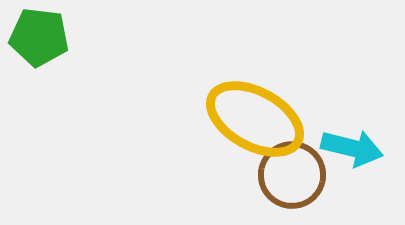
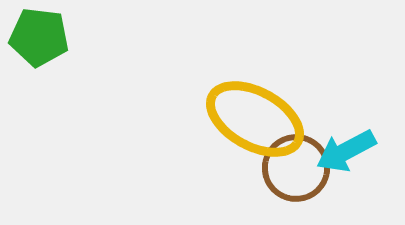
cyan arrow: moved 6 px left, 3 px down; rotated 138 degrees clockwise
brown circle: moved 4 px right, 7 px up
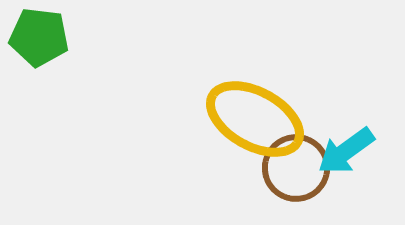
cyan arrow: rotated 8 degrees counterclockwise
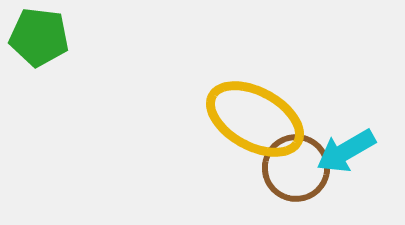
cyan arrow: rotated 6 degrees clockwise
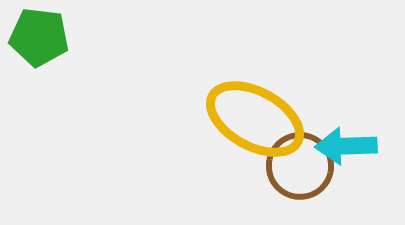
cyan arrow: moved 5 px up; rotated 28 degrees clockwise
brown circle: moved 4 px right, 2 px up
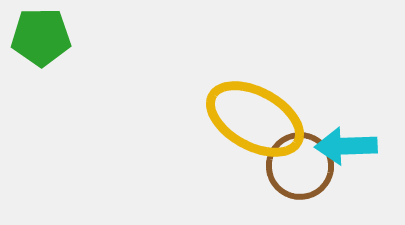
green pentagon: moved 2 px right; rotated 8 degrees counterclockwise
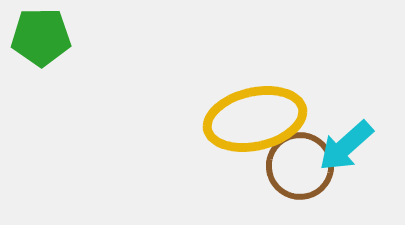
yellow ellipse: rotated 42 degrees counterclockwise
cyan arrow: rotated 40 degrees counterclockwise
